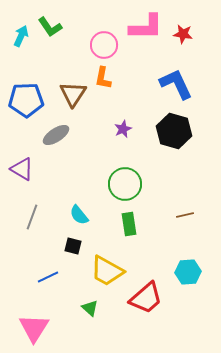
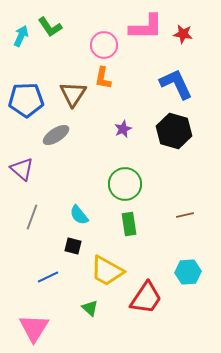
purple triangle: rotated 10 degrees clockwise
red trapezoid: rotated 15 degrees counterclockwise
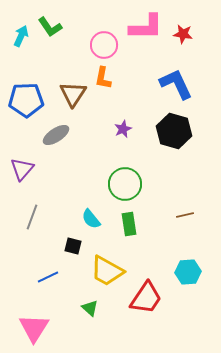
purple triangle: rotated 30 degrees clockwise
cyan semicircle: moved 12 px right, 4 px down
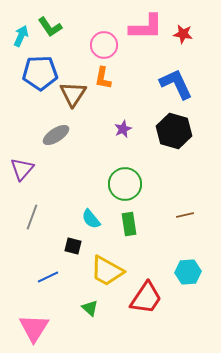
blue pentagon: moved 14 px right, 27 px up
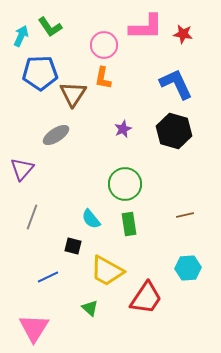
cyan hexagon: moved 4 px up
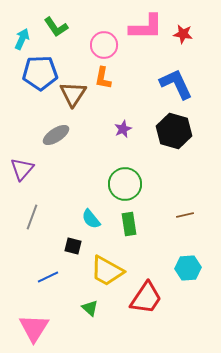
green L-shape: moved 6 px right
cyan arrow: moved 1 px right, 3 px down
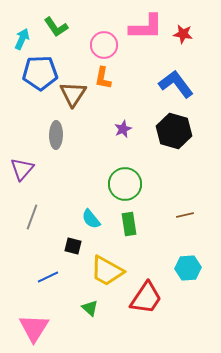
blue L-shape: rotated 12 degrees counterclockwise
gray ellipse: rotated 56 degrees counterclockwise
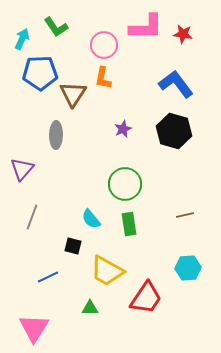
green triangle: rotated 42 degrees counterclockwise
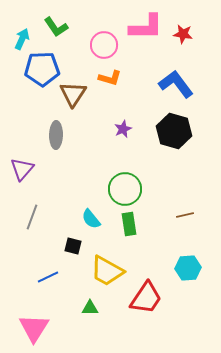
blue pentagon: moved 2 px right, 4 px up
orange L-shape: moved 7 px right; rotated 85 degrees counterclockwise
green circle: moved 5 px down
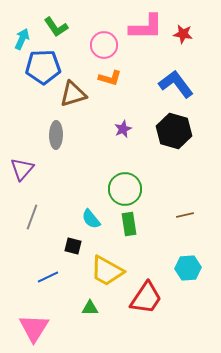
blue pentagon: moved 1 px right, 2 px up
brown triangle: rotated 40 degrees clockwise
